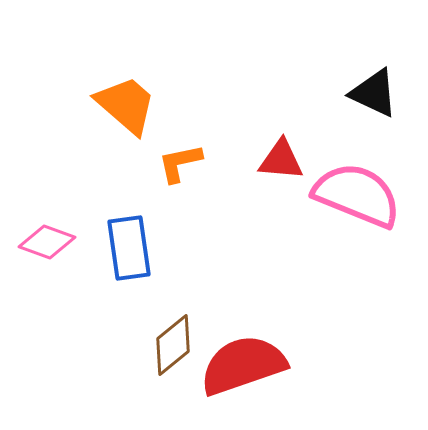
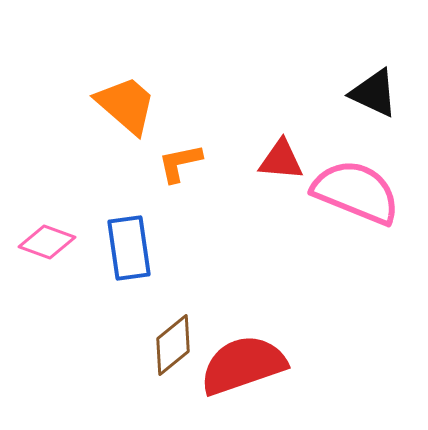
pink semicircle: moved 1 px left, 3 px up
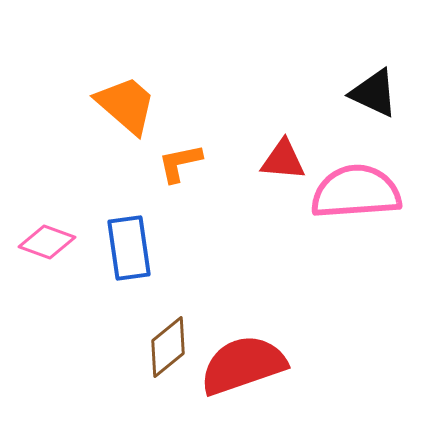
red triangle: moved 2 px right
pink semicircle: rotated 26 degrees counterclockwise
brown diamond: moved 5 px left, 2 px down
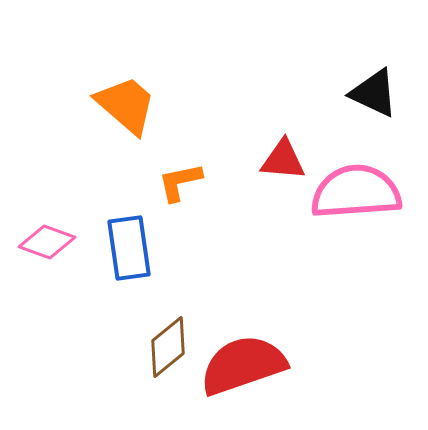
orange L-shape: moved 19 px down
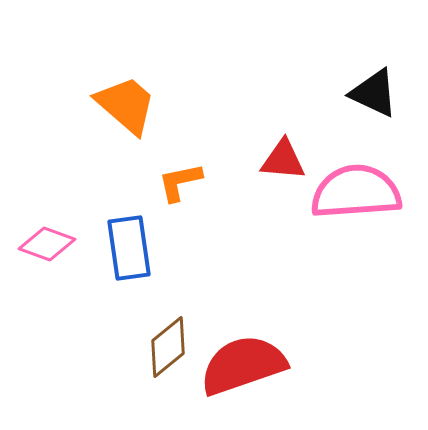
pink diamond: moved 2 px down
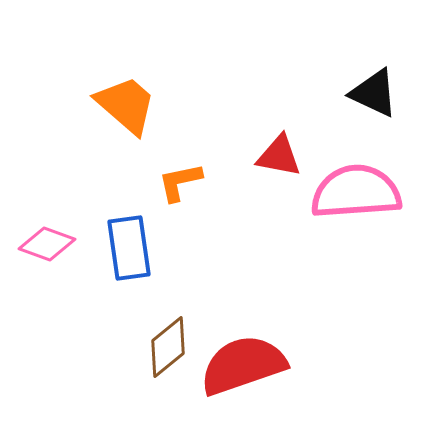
red triangle: moved 4 px left, 4 px up; rotated 6 degrees clockwise
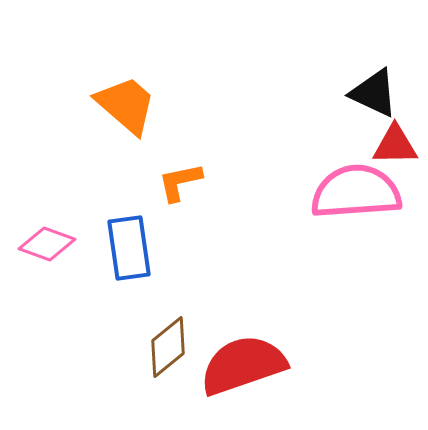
red triangle: moved 116 px right, 11 px up; rotated 12 degrees counterclockwise
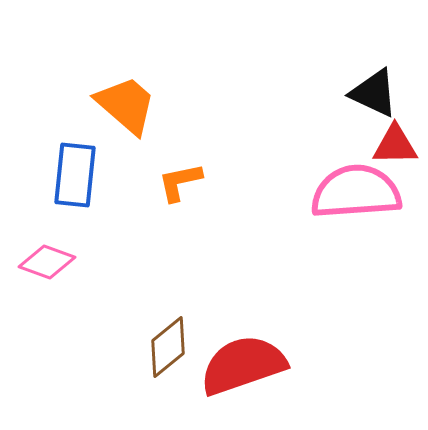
pink diamond: moved 18 px down
blue rectangle: moved 54 px left, 73 px up; rotated 14 degrees clockwise
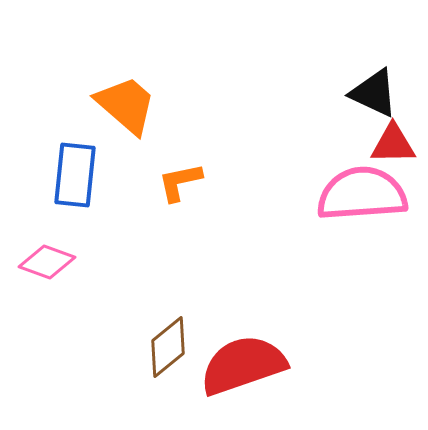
red triangle: moved 2 px left, 1 px up
pink semicircle: moved 6 px right, 2 px down
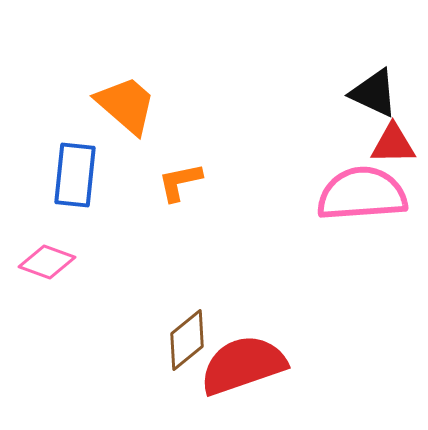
brown diamond: moved 19 px right, 7 px up
